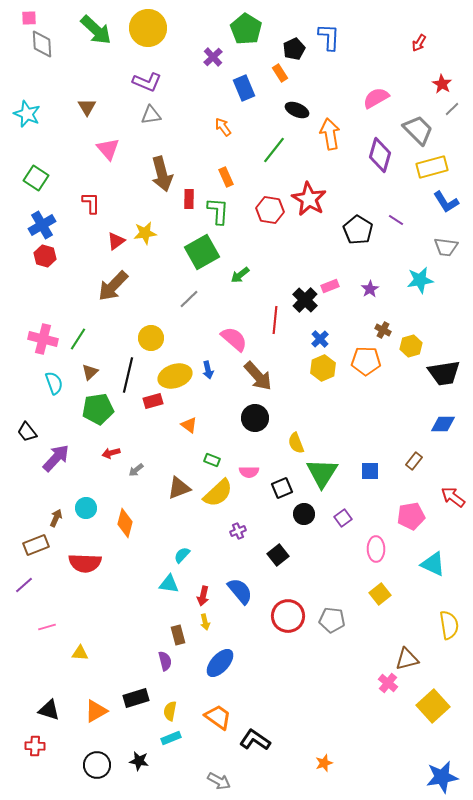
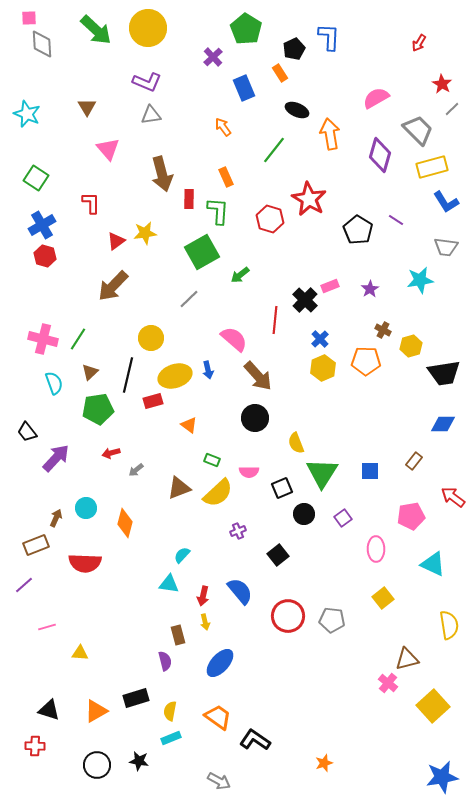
red hexagon at (270, 210): moved 9 px down; rotated 8 degrees clockwise
yellow square at (380, 594): moved 3 px right, 4 px down
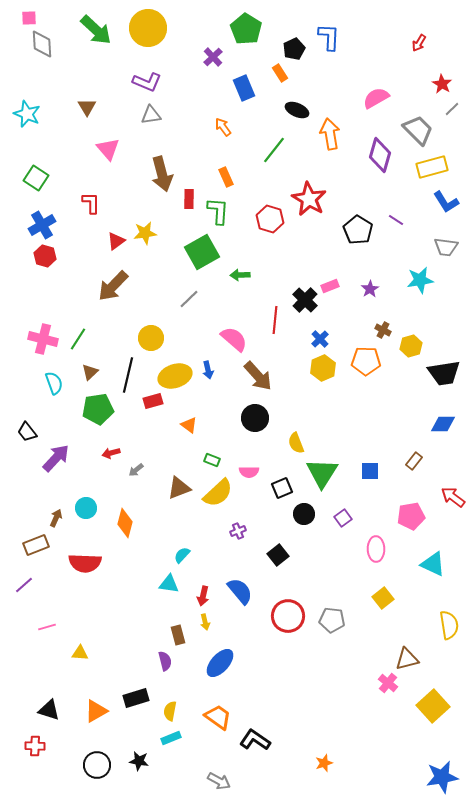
green arrow at (240, 275): rotated 36 degrees clockwise
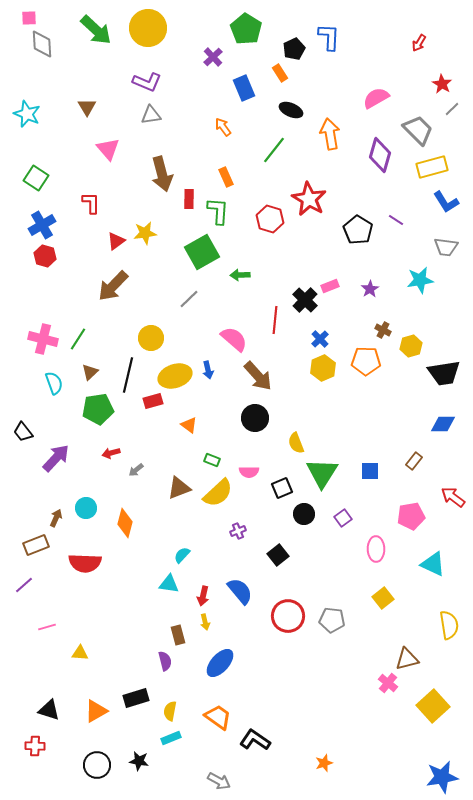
black ellipse at (297, 110): moved 6 px left
black trapezoid at (27, 432): moved 4 px left
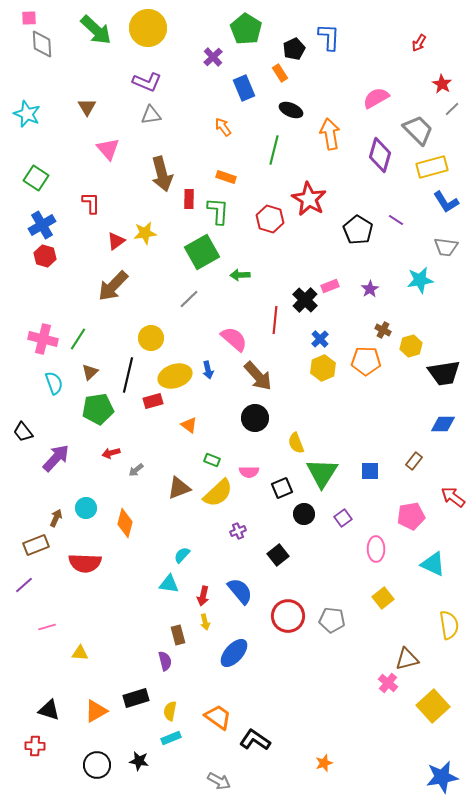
green line at (274, 150): rotated 24 degrees counterclockwise
orange rectangle at (226, 177): rotated 48 degrees counterclockwise
blue ellipse at (220, 663): moved 14 px right, 10 px up
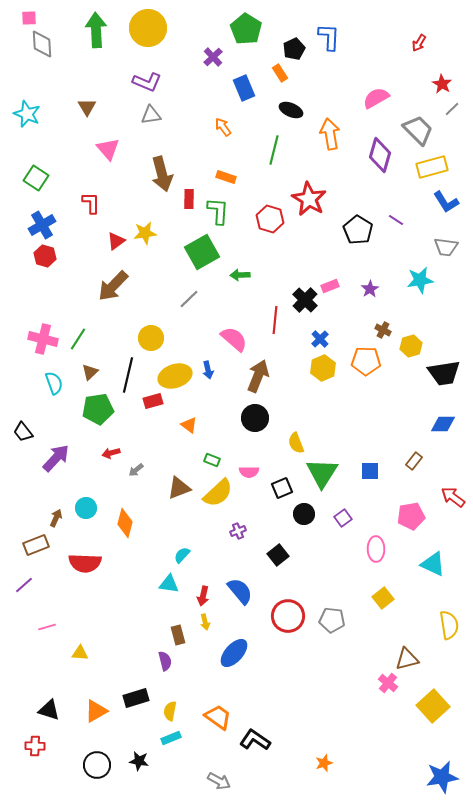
green arrow at (96, 30): rotated 136 degrees counterclockwise
brown arrow at (258, 376): rotated 116 degrees counterclockwise
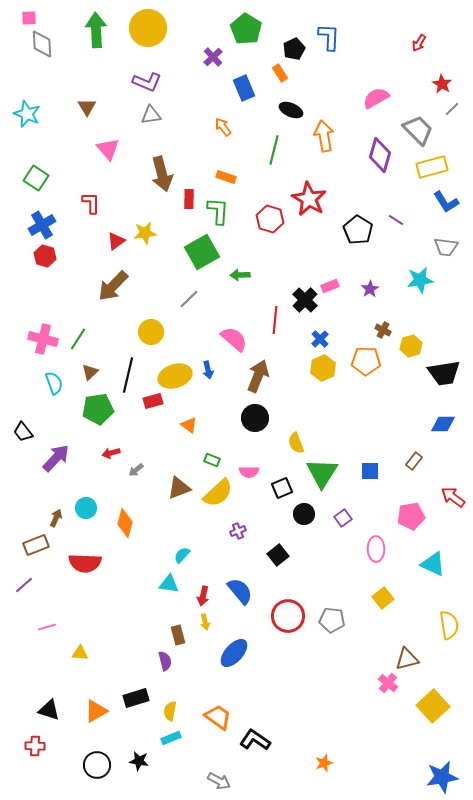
orange arrow at (330, 134): moved 6 px left, 2 px down
yellow circle at (151, 338): moved 6 px up
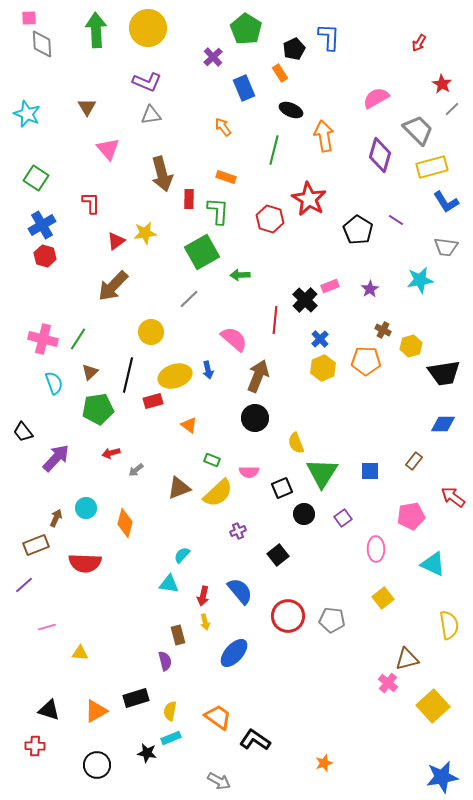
black star at (139, 761): moved 8 px right, 8 px up
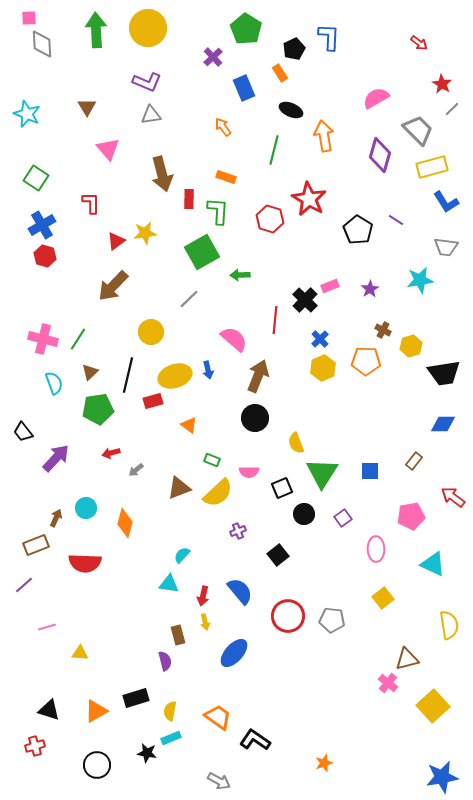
red arrow at (419, 43): rotated 84 degrees counterclockwise
red cross at (35, 746): rotated 18 degrees counterclockwise
